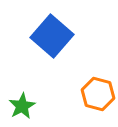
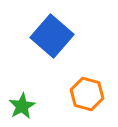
orange hexagon: moved 11 px left
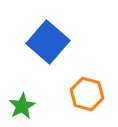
blue square: moved 4 px left, 6 px down
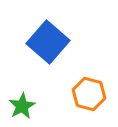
orange hexagon: moved 2 px right
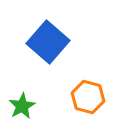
orange hexagon: moved 1 px left, 3 px down
